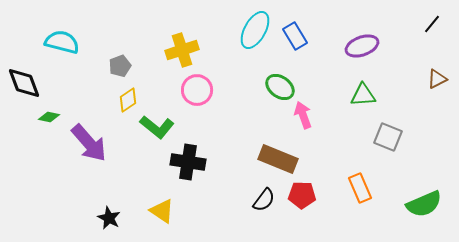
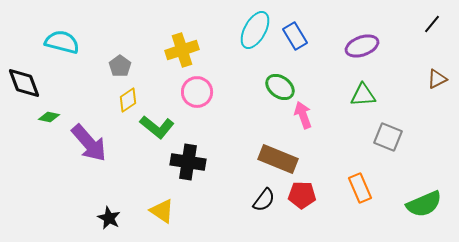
gray pentagon: rotated 15 degrees counterclockwise
pink circle: moved 2 px down
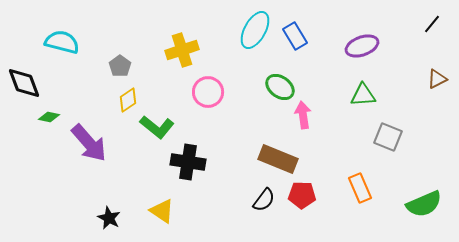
pink circle: moved 11 px right
pink arrow: rotated 12 degrees clockwise
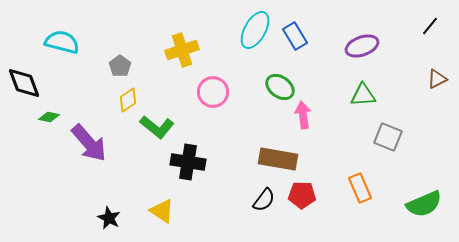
black line: moved 2 px left, 2 px down
pink circle: moved 5 px right
brown rectangle: rotated 12 degrees counterclockwise
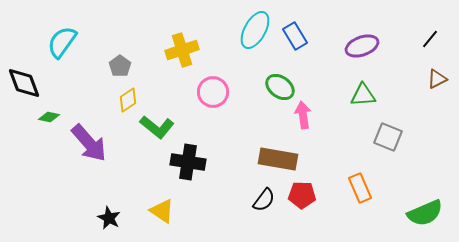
black line: moved 13 px down
cyan semicircle: rotated 68 degrees counterclockwise
green semicircle: moved 1 px right, 9 px down
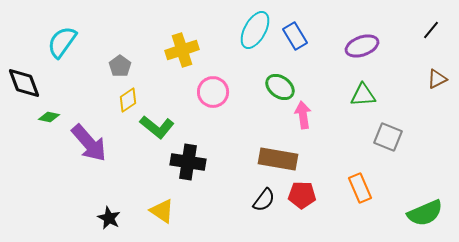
black line: moved 1 px right, 9 px up
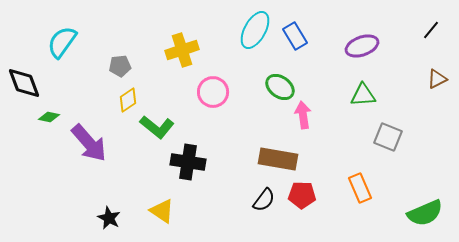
gray pentagon: rotated 30 degrees clockwise
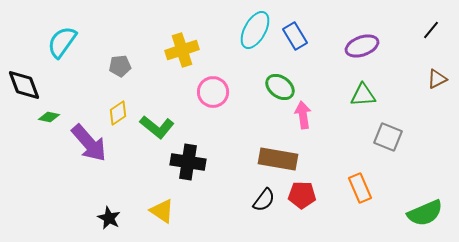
black diamond: moved 2 px down
yellow diamond: moved 10 px left, 13 px down
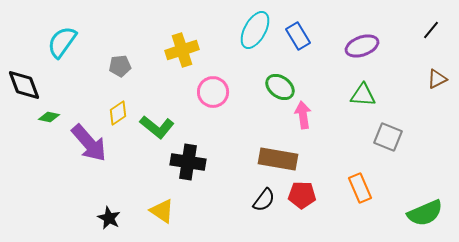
blue rectangle: moved 3 px right
green triangle: rotated 8 degrees clockwise
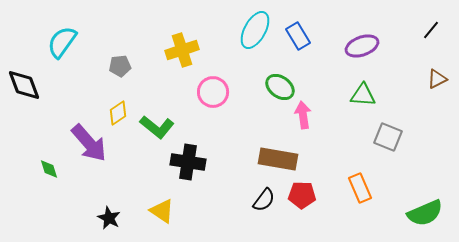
green diamond: moved 52 px down; rotated 60 degrees clockwise
